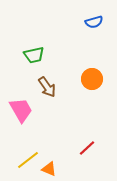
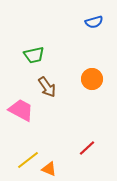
pink trapezoid: rotated 32 degrees counterclockwise
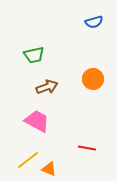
orange circle: moved 1 px right
brown arrow: rotated 75 degrees counterclockwise
pink trapezoid: moved 16 px right, 11 px down
red line: rotated 54 degrees clockwise
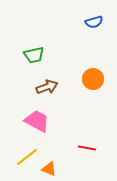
yellow line: moved 1 px left, 3 px up
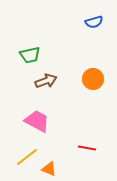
green trapezoid: moved 4 px left
brown arrow: moved 1 px left, 6 px up
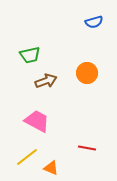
orange circle: moved 6 px left, 6 px up
orange triangle: moved 2 px right, 1 px up
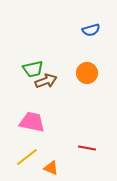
blue semicircle: moved 3 px left, 8 px down
green trapezoid: moved 3 px right, 14 px down
pink trapezoid: moved 5 px left, 1 px down; rotated 16 degrees counterclockwise
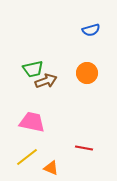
red line: moved 3 px left
